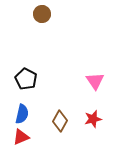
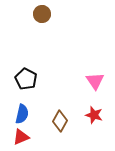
red star: moved 1 px right, 4 px up; rotated 30 degrees clockwise
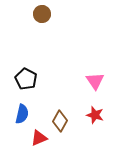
red star: moved 1 px right
red triangle: moved 18 px right, 1 px down
